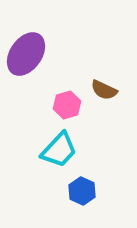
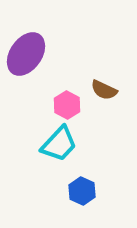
pink hexagon: rotated 16 degrees counterclockwise
cyan trapezoid: moved 6 px up
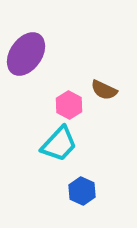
pink hexagon: moved 2 px right
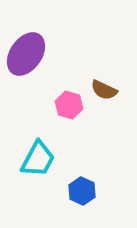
pink hexagon: rotated 12 degrees counterclockwise
cyan trapezoid: moved 21 px left, 15 px down; rotated 15 degrees counterclockwise
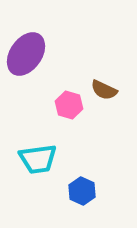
cyan trapezoid: rotated 54 degrees clockwise
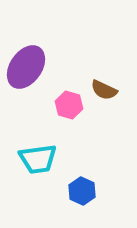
purple ellipse: moved 13 px down
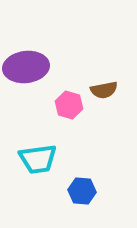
purple ellipse: rotated 48 degrees clockwise
brown semicircle: rotated 36 degrees counterclockwise
blue hexagon: rotated 20 degrees counterclockwise
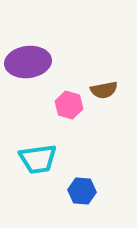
purple ellipse: moved 2 px right, 5 px up
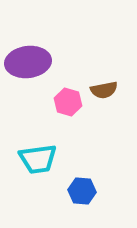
pink hexagon: moved 1 px left, 3 px up
